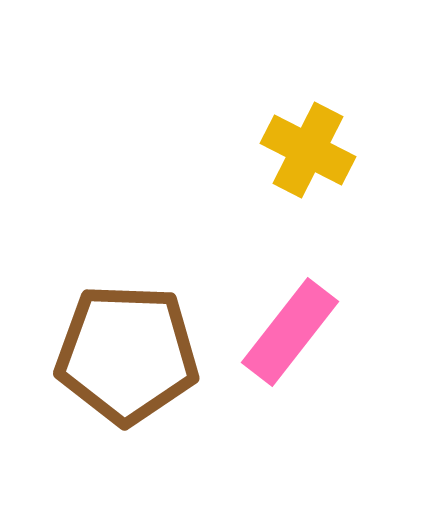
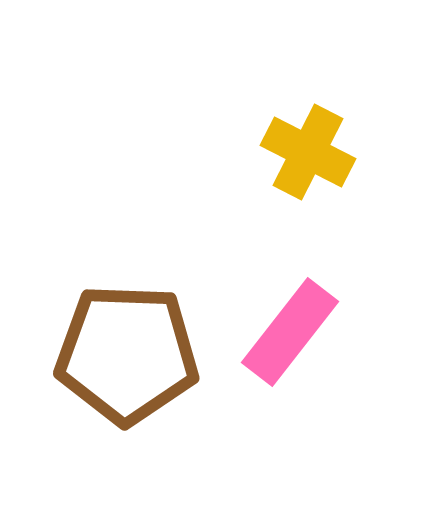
yellow cross: moved 2 px down
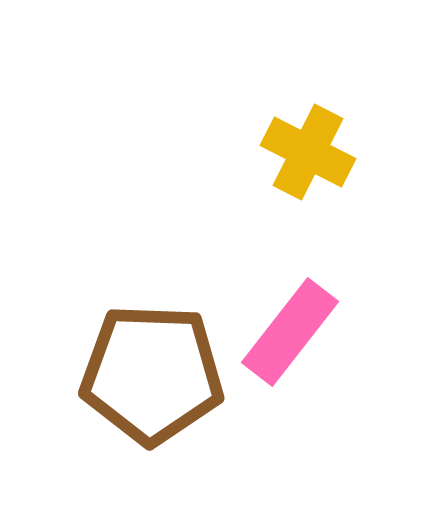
brown pentagon: moved 25 px right, 20 px down
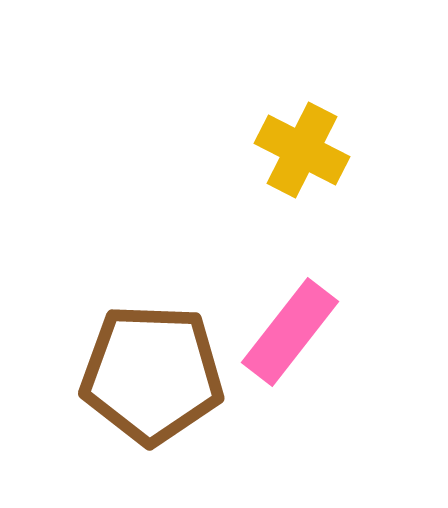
yellow cross: moved 6 px left, 2 px up
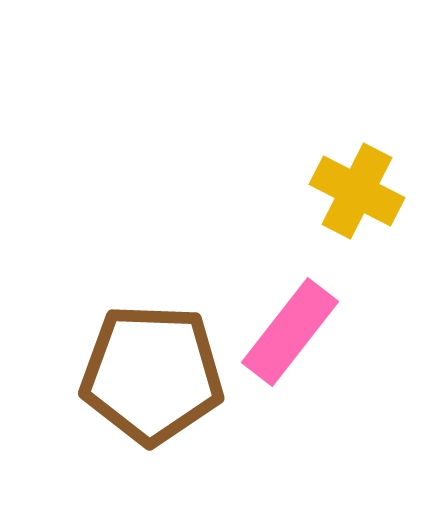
yellow cross: moved 55 px right, 41 px down
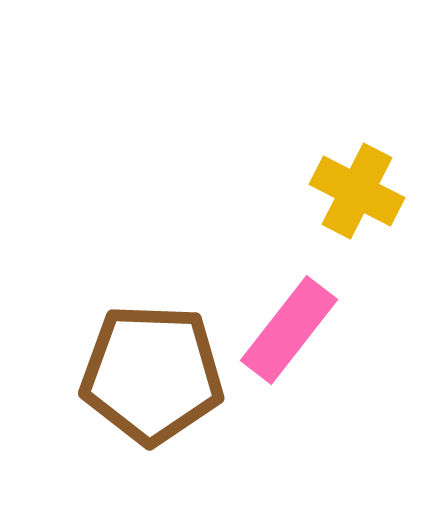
pink rectangle: moved 1 px left, 2 px up
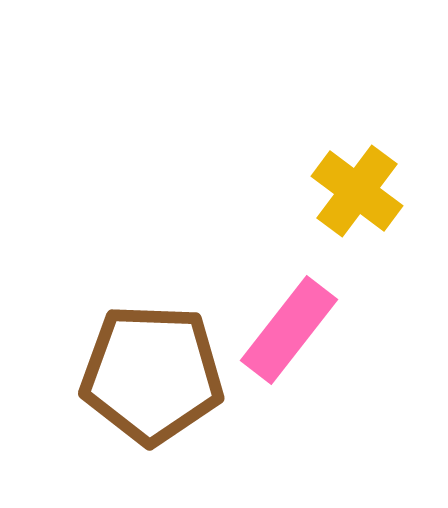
yellow cross: rotated 10 degrees clockwise
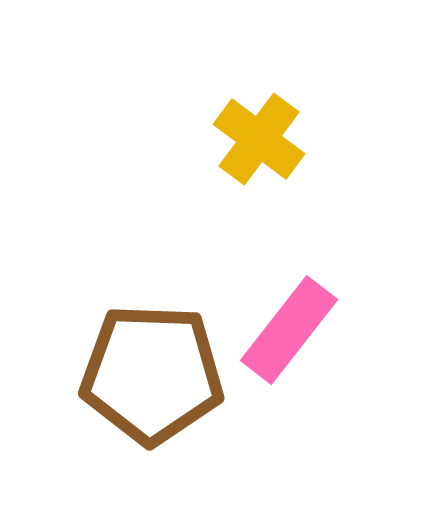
yellow cross: moved 98 px left, 52 px up
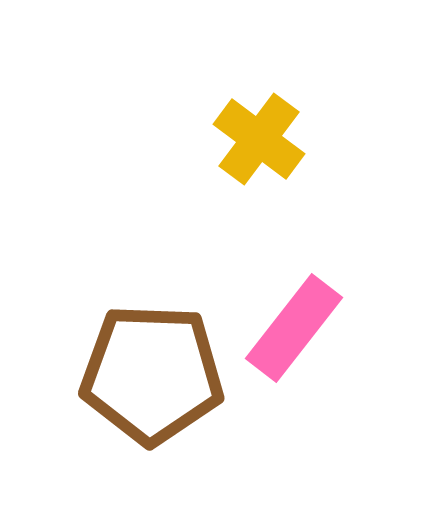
pink rectangle: moved 5 px right, 2 px up
